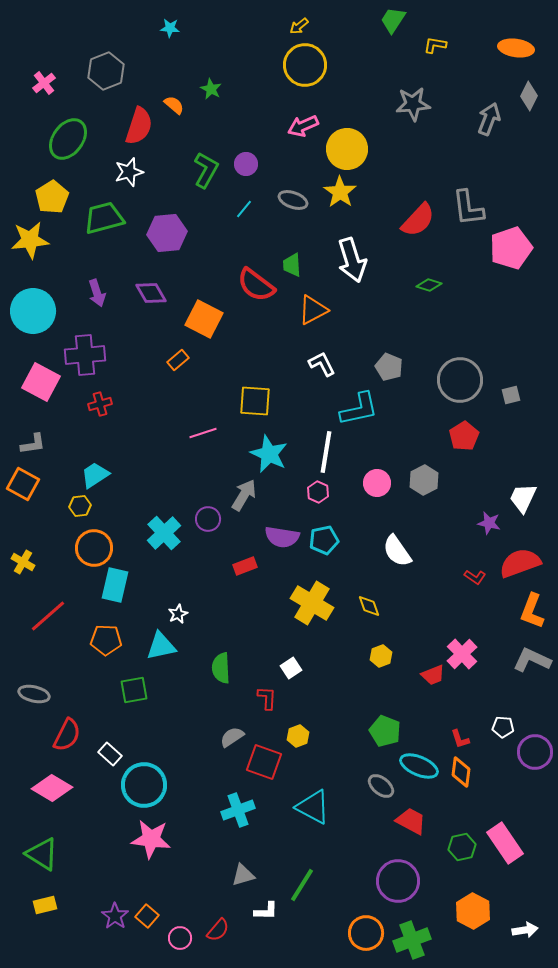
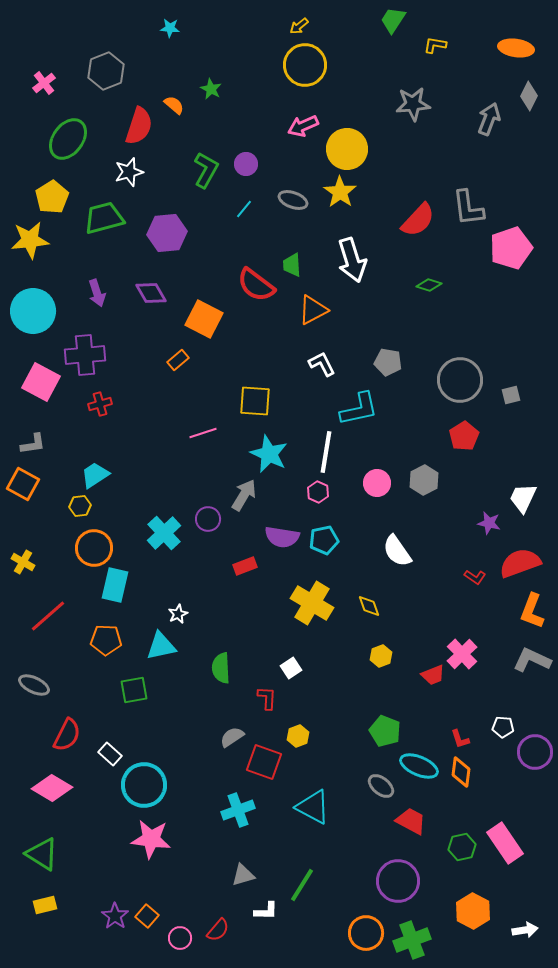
gray pentagon at (389, 367): moved 1 px left, 5 px up; rotated 12 degrees counterclockwise
gray ellipse at (34, 694): moved 9 px up; rotated 12 degrees clockwise
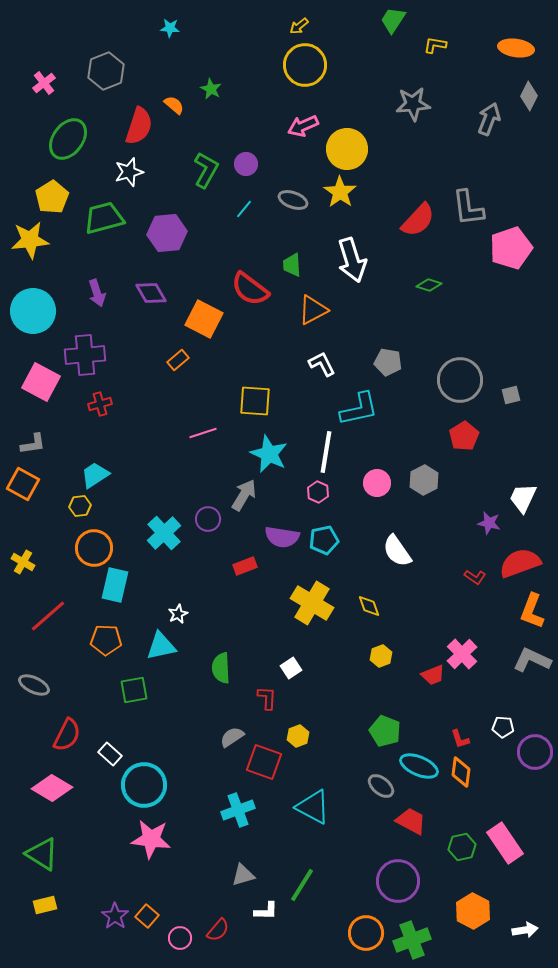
red semicircle at (256, 285): moved 6 px left, 4 px down
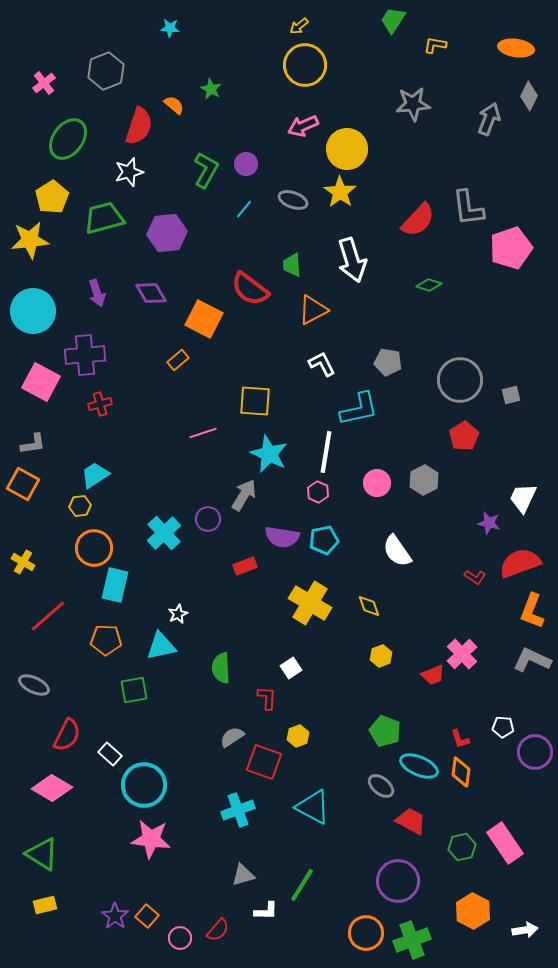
yellow cross at (312, 603): moved 2 px left
